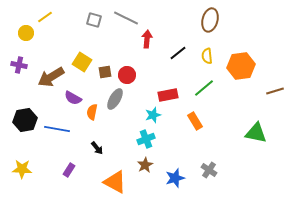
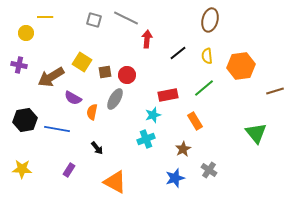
yellow line: rotated 35 degrees clockwise
green triangle: rotated 40 degrees clockwise
brown star: moved 38 px right, 16 px up
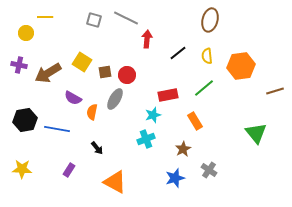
brown arrow: moved 3 px left, 4 px up
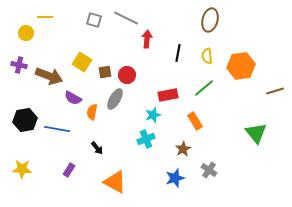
black line: rotated 42 degrees counterclockwise
brown arrow: moved 1 px right, 3 px down; rotated 128 degrees counterclockwise
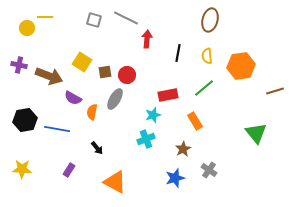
yellow circle: moved 1 px right, 5 px up
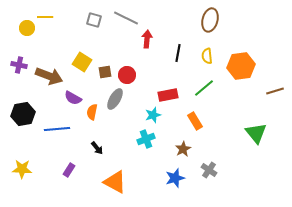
black hexagon: moved 2 px left, 6 px up
blue line: rotated 15 degrees counterclockwise
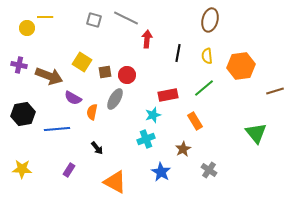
blue star: moved 14 px left, 6 px up; rotated 24 degrees counterclockwise
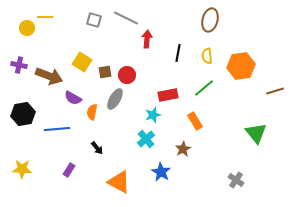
cyan cross: rotated 18 degrees counterclockwise
gray cross: moved 27 px right, 10 px down
orange triangle: moved 4 px right
